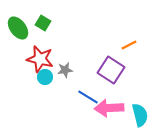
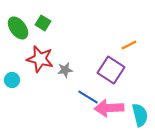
cyan circle: moved 33 px left, 3 px down
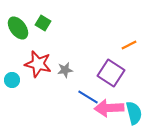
red star: moved 2 px left, 5 px down
purple square: moved 3 px down
cyan semicircle: moved 6 px left, 2 px up
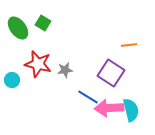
orange line: rotated 21 degrees clockwise
cyan semicircle: moved 3 px left, 3 px up
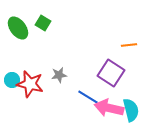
red star: moved 8 px left, 20 px down
gray star: moved 6 px left, 5 px down
pink arrow: rotated 16 degrees clockwise
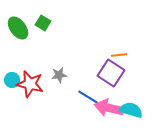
orange line: moved 10 px left, 10 px down
cyan semicircle: rotated 60 degrees counterclockwise
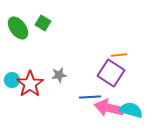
red star: rotated 24 degrees clockwise
blue line: moved 2 px right; rotated 35 degrees counterclockwise
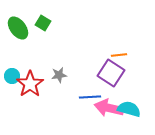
cyan circle: moved 4 px up
cyan semicircle: moved 2 px left, 1 px up
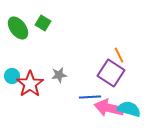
orange line: rotated 70 degrees clockwise
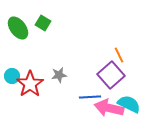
purple square: moved 2 px down; rotated 16 degrees clockwise
cyan semicircle: moved 5 px up; rotated 10 degrees clockwise
